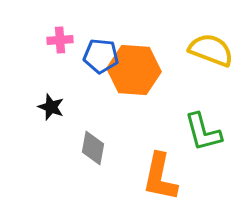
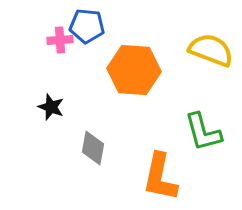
blue pentagon: moved 14 px left, 30 px up
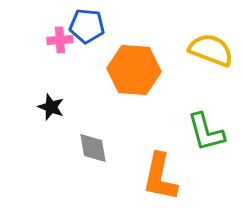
green L-shape: moved 3 px right
gray diamond: rotated 20 degrees counterclockwise
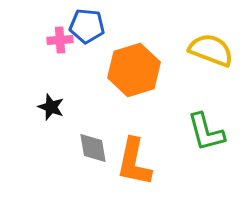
orange hexagon: rotated 21 degrees counterclockwise
orange L-shape: moved 26 px left, 15 px up
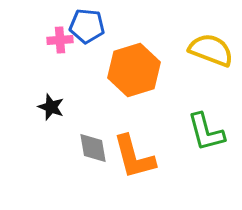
orange L-shape: moved 5 px up; rotated 27 degrees counterclockwise
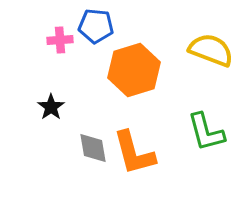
blue pentagon: moved 9 px right
black star: rotated 16 degrees clockwise
orange L-shape: moved 4 px up
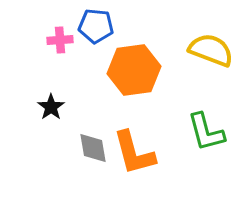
orange hexagon: rotated 9 degrees clockwise
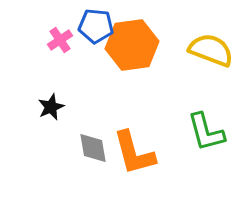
pink cross: rotated 30 degrees counterclockwise
orange hexagon: moved 2 px left, 25 px up
black star: rotated 12 degrees clockwise
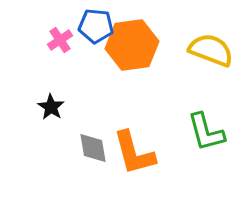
black star: rotated 16 degrees counterclockwise
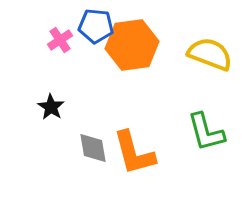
yellow semicircle: moved 1 px left, 4 px down
